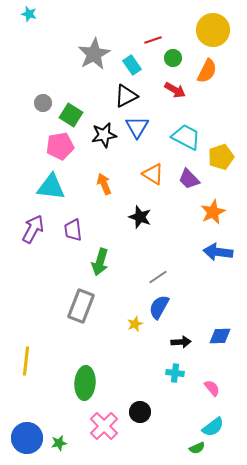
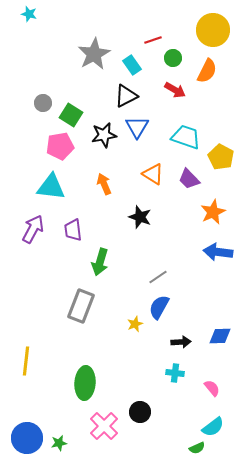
cyan trapezoid at (186, 137): rotated 8 degrees counterclockwise
yellow pentagon at (221, 157): rotated 25 degrees counterclockwise
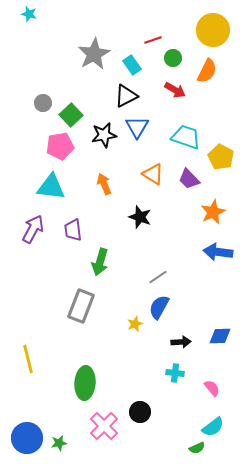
green square at (71, 115): rotated 15 degrees clockwise
yellow line at (26, 361): moved 2 px right, 2 px up; rotated 20 degrees counterclockwise
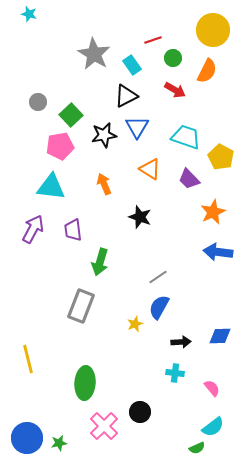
gray star at (94, 54): rotated 12 degrees counterclockwise
gray circle at (43, 103): moved 5 px left, 1 px up
orange triangle at (153, 174): moved 3 px left, 5 px up
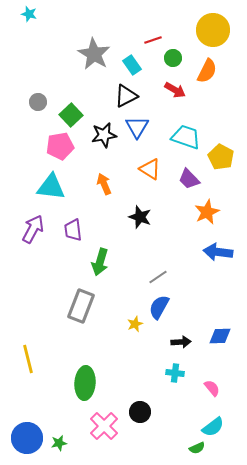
orange star at (213, 212): moved 6 px left
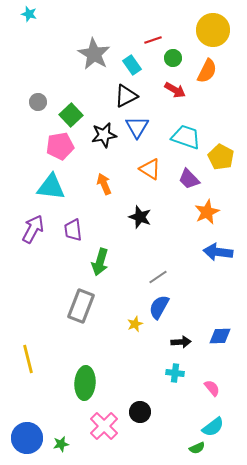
green star at (59, 443): moved 2 px right, 1 px down
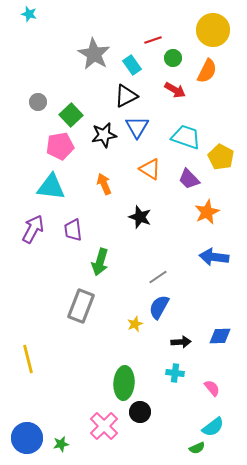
blue arrow at (218, 252): moved 4 px left, 5 px down
green ellipse at (85, 383): moved 39 px right
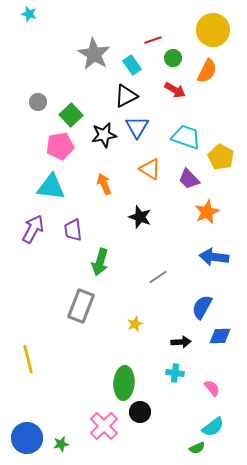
blue semicircle at (159, 307): moved 43 px right
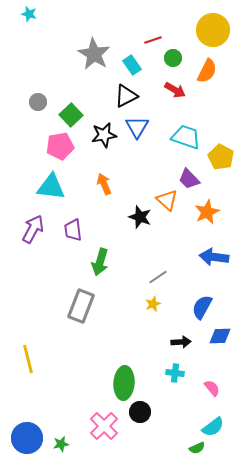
orange triangle at (150, 169): moved 17 px right, 31 px down; rotated 10 degrees clockwise
yellow star at (135, 324): moved 18 px right, 20 px up
